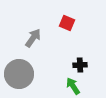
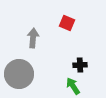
gray arrow: rotated 30 degrees counterclockwise
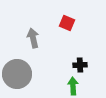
gray arrow: rotated 18 degrees counterclockwise
gray circle: moved 2 px left
green arrow: rotated 30 degrees clockwise
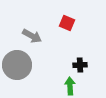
gray arrow: moved 1 px left, 2 px up; rotated 132 degrees clockwise
gray circle: moved 9 px up
green arrow: moved 3 px left
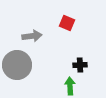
gray arrow: rotated 36 degrees counterclockwise
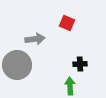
gray arrow: moved 3 px right, 3 px down
black cross: moved 1 px up
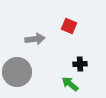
red square: moved 2 px right, 3 px down
gray circle: moved 7 px down
green arrow: moved 2 px up; rotated 48 degrees counterclockwise
